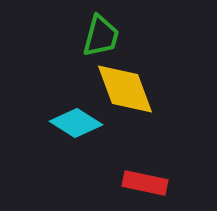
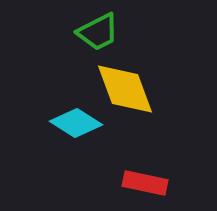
green trapezoid: moved 3 px left, 4 px up; rotated 48 degrees clockwise
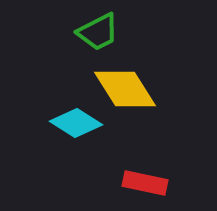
yellow diamond: rotated 12 degrees counterclockwise
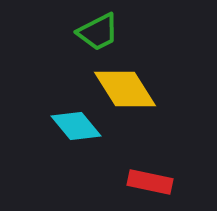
cyan diamond: moved 3 px down; rotated 18 degrees clockwise
red rectangle: moved 5 px right, 1 px up
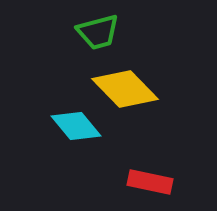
green trapezoid: rotated 12 degrees clockwise
yellow diamond: rotated 12 degrees counterclockwise
